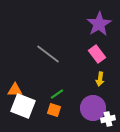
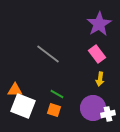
green line: rotated 64 degrees clockwise
white cross: moved 5 px up
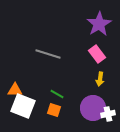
gray line: rotated 20 degrees counterclockwise
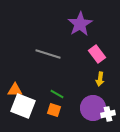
purple star: moved 19 px left
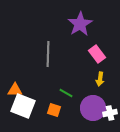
gray line: rotated 75 degrees clockwise
green line: moved 9 px right, 1 px up
white cross: moved 2 px right, 1 px up
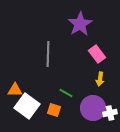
white square: moved 4 px right; rotated 15 degrees clockwise
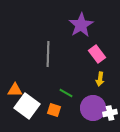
purple star: moved 1 px right, 1 px down
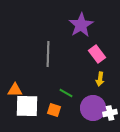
white square: rotated 35 degrees counterclockwise
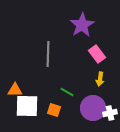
purple star: moved 1 px right
green line: moved 1 px right, 1 px up
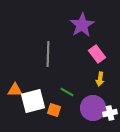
white square: moved 6 px right, 5 px up; rotated 15 degrees counterclockwise
